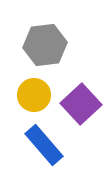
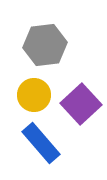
blue rectangle: moved 3 px left, 2 px up
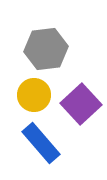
gray hexagon: moved 1 px right, 4 px down
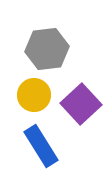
gray hexagon: moved 1 px right
blue rectangle: moved 3 px down; rotated 9 degrees clockwise
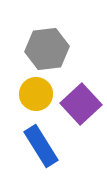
yellow circle: moved 2 px right, 1 px up
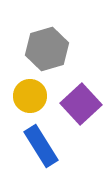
gray hexagon: rotated 9 degrees counterclockwise
yellow circle: moved 6 px left, 2 px down
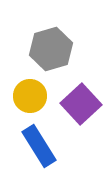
gray hexagon: moved 4 px right
blue rectangle: moved 2 px left
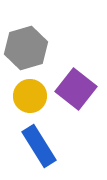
gray hexagon: moved 25 px left, 1 px up
purple square: moved 5 px left, 15 px up; rotated 9 degrees counterclockwise
